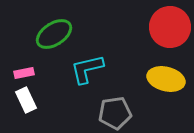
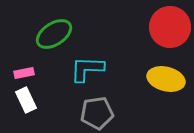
cyan L-shape: rotated 15 degrees clockwise
gray pentagon: moved 18 px left
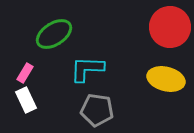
pink rectangle: moved 1 px right; rotated 48 degrees counterclockwise
gray pentagon: moved 3 px up; rotated 16 degrees clockwise
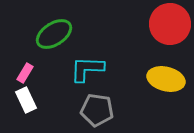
red circle: moved 3 px up
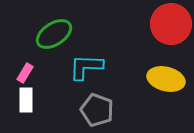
red circle: moved 1 px right
cyan L-shape: moved 1 px left, 2 px up
white rectangle: rotated 25 degrees clockwise
gray pentagon: rotated 12 degrees clockwise
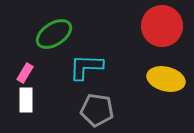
red circle: moved 9 px left, 2 px down
gray pentagon: rotated 12 degrees counterclockwise
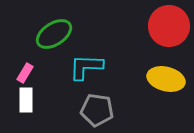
red circle: moved 7 px right
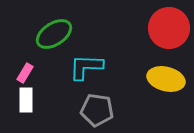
red circle: moved 2 px down
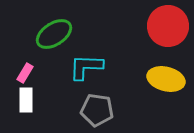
red circle: moved 1 px left, 2 px up
